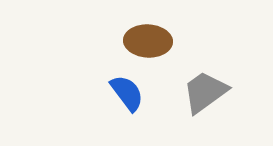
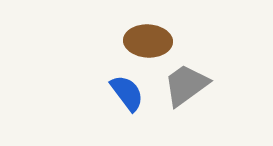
gray trapezoid: moved 19 px left, 7 px up
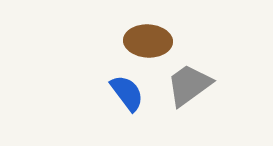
gray trapezoid: moved 3 px right
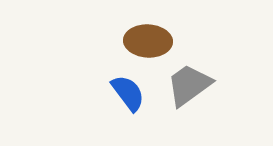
blue semicircle: moved 1 px right
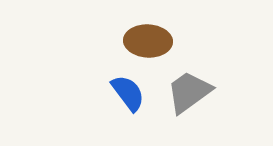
gray trapezoid: moved 7 px down
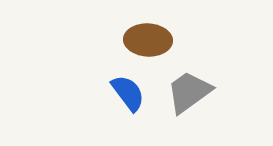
brown ellipse: moved 1 px up
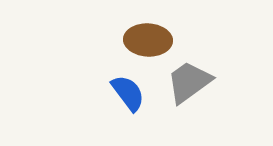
gray trapezoid: moved 10 px up
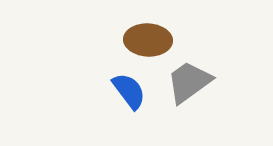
blue semicircle: moved 1 px right, 2 px up
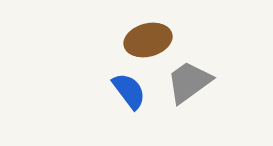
brown ellipse: rotated 18 degrees counterclockwise
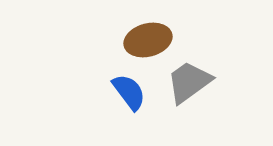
blue semicircle: moved 1 px down
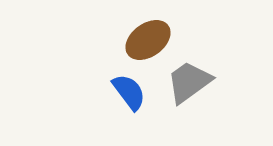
brown ellipse: rotated 21 degrees counterclockwise
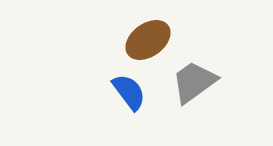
gray trapezoid: moved 5 px right
